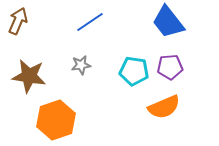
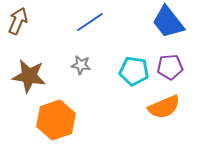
gray star: rotated 18 degrees clockwise
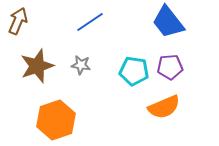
brown star: moved 8 px right, 10 px up; rotated 28 degrees counterclockwise
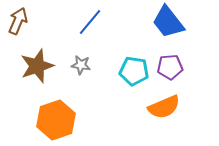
blue line: rotated 16 degrees counterclockwise
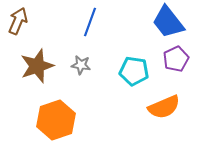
blue line: rotated 20 degrees counterclockwise
purple pentagon: moved 6 px right, 8 px up; rotated 20 degrees counterclockwise
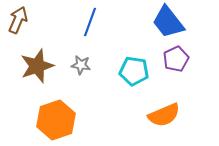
brown arrow: moved 1 px up
orange semicircle: moved 8 px down
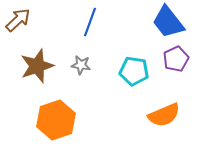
brown arrow: rotated 24 degrees clockwise
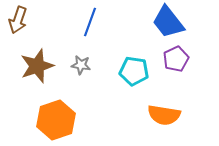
brown arrow: rotated 152 degrees clockwise
orange semicircle: rotated 32 degrees clockwise
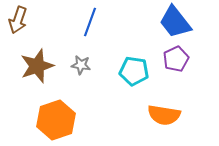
blue trapezoid: moved 7 px right
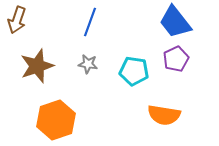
brown arrow: moved 1 px left
gray star: moved 7 px right, 1 px up
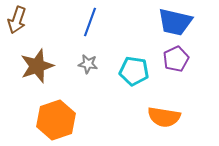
blue trapezoid: rotated 39 degrees counterclockwise
orange semicircle: moved 2 px down
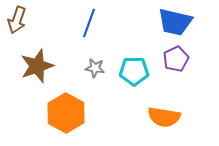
blue line: moved 1 px left, 1 px down
gray star: moved 7 px right, 4 px down
cyan pentagon: rotated 8 degrees counterclockwise
orange hexagon: moved 10 px right, 7 px up; rotated 12 degrees counterclockwise
